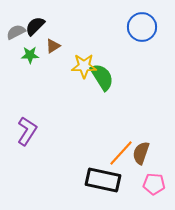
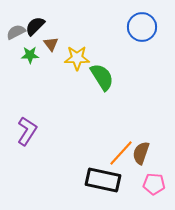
brown triangle: moved 2 px left, 2 px up; rotated 35 degrees counterclockwise
yellow star: moved 7 px left, 8 px up
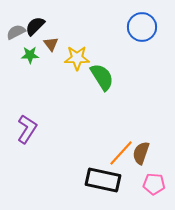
purple L-shape: moved 2 px up
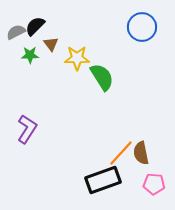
brown semicircle: rotated 30 degrees counterclockwise
black rectangle: rotated 32 degrees counterclockwise
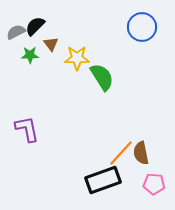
purple L-shape: rotated 44 degrees counterclockwise
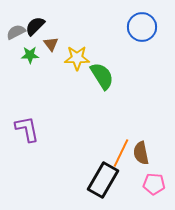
green semicircle: moved 1 px up
orange line: rotated 16 degrees counterclockwise
black rectangle: rotated 40 degrees counterclockwise
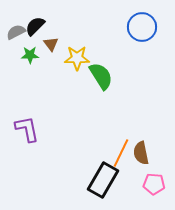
green semicircle: moved 1 px left
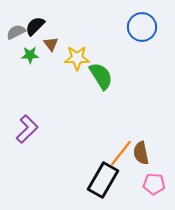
purple L-shape: rotated 56 degrees clockwise
orange line: rotated 12 degrees clockwise
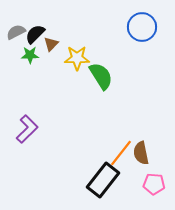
black semicircle: moved 8 px down
brown triangle: rotated 21 degrees clockwise
black rectangle: rotated 8 degrees clockwise
